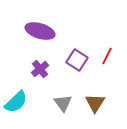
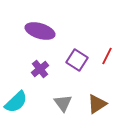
brown triangle: moved 2 px right, 1 px down; rotated 25 degrees clockwise
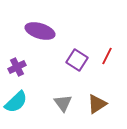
purple cross: moved 23 px left, 2 px up; rotated 12 degrees clockwise
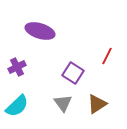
purple square: moved 4 px left, 13 px down
cyan semicircle: moved 1 px right, 4 px down
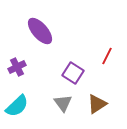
purple ellipse: rotated 32 degrees clockwise
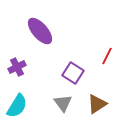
cyan semicircle: rotated 15 degrees counterclockwise
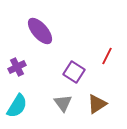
purple square: moved 1 px right, 1 px up
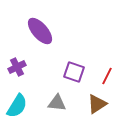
red line: moved 20 px down
purple square: rotated 15 degrees counterclockwise
gray triangle: moved 6 px left; rotated 48 degrees counterclockwise
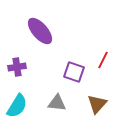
purple cross: rotated 18 degrees clockwise
red line: moved 4 px left, 16 px up
brown triangle: rotated 15 degrees counterclockwise
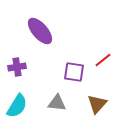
red line: rotated 24 degrees clockwise
purple square: rotated 10 degrees counterclockwise
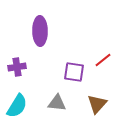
purple ellipse: rotated 40 degrees clockwise
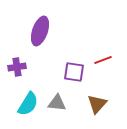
purple ellipse: rotated 20 degrees clockwise
red line: rotated 18 degrees clockwise
cyan semicircle: moved 11 px right, 2 px up
